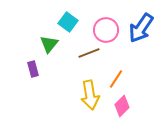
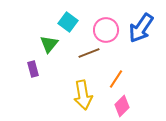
yellow arrow: moved 7 px left
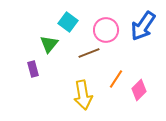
blue arrow: moved 2 px right, 2 px up
pink diamond: moved 17 px right, 16 px up
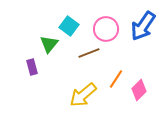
cyan square: moved 1 px right, 4 px down
pink circle: moved 1 px up
purple rectangle: moved 1 px left, 2 px up
yellow arrow: rotated 60 degrees clockwise
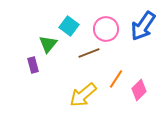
green triangle: moved 1 px left
purple rectangle: moved 1 px right, 2 px up
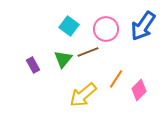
green triangle: moved 15 px right, 15 px down
brown line: moved 1 px left, 1 px up
purple rectangle: rotated 14 degrees counterclockwise
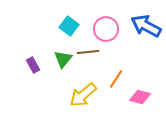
blue arrow: moved 3 px right; rotated 84 degrees clockwise
brown line: rotated 15 degrees clockwise
pink diamond: moved 1 px right, 7 px down; rotated 60 degrees clockwise
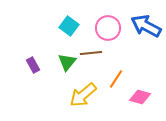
pink circle: moved 2 px right, 1 px up
brown line: moved 3 px right, 1 px down
green triangle: moved 4 px right, 3 px down
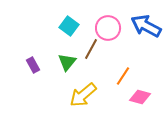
brown line: moved 4 px up; rotated 55 degrees counterclockwise
orange line: moved 7 px right, 3 px up
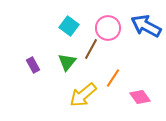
orange line: moved 10 px left, 2 px down
pink diamond: rotated 40 degrees clockwise
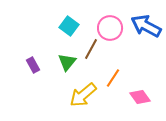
pink circle: moved 2 px right
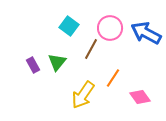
blue arrow: moved 7 px down
green triangle: moved 10 px left
yellow arrow: rotated 16 degrees counterclockwise
